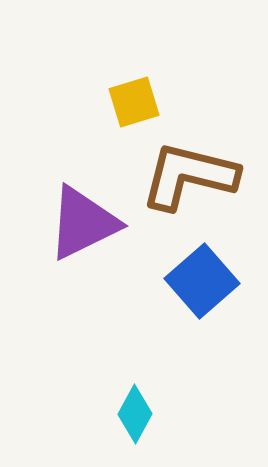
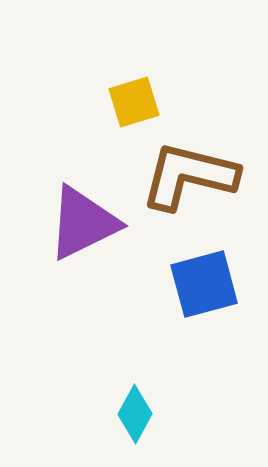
blue square: moved 2 px right, 3 px down; rotated 26 degrees clockwise
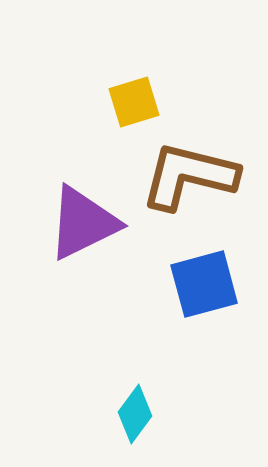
cyan diamond: rotated 8 degrees clockwise
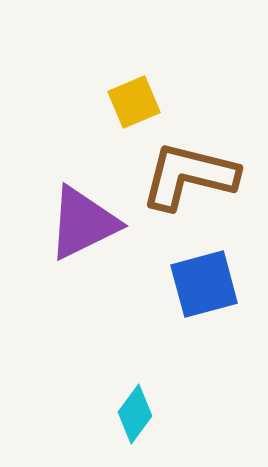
yellow square: rotated 6 degrees counterclockwise
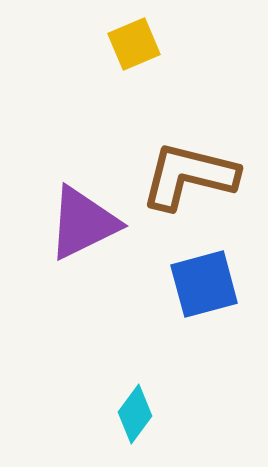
yellow square: moved 58 px up
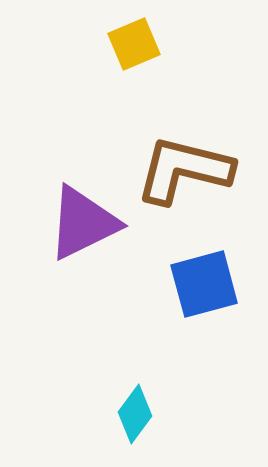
brown L-shape: moved 5 px left, 6 px up
